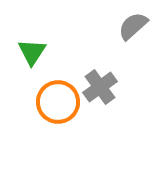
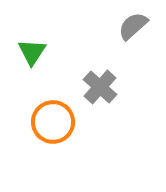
gray cross: rotated 12 degrees counterclockwise
orange circle: moved 5 px left, 20 px down
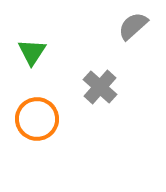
orange circle: moved 16 px left, 3 px up
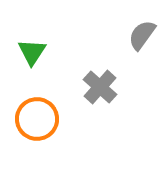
gray semicircle: moved 9 px right, 9 px down; rotated 12 degrees counterclockwise
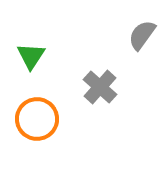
green triangle: moved 1 px left, 4 px down
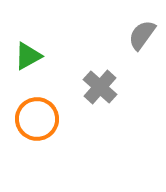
green triangle: moved 3 px left; rotated 28 degrees clockwise
